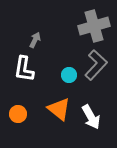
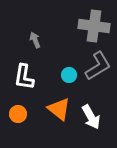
gray cross: rotated 24 degrees clockwise
gray arrow: rotated 49 degrees counterclockwise
gray L-shape: moved 2 px right, 1 px down; rotated 16 degrees clockwise
white L-shape: moved 8 px down
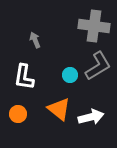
cyan circle: moved 1 px right
white arrow: rotated 75 degrees counterclockwise
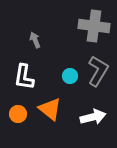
gray L-shape: moved 5 px down; rotated 28 degrees counterclockwise
cyan circle: moved 1 px down
orange triangle: moved 9 px left
white arrow: moved 2 px right
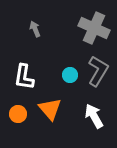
gray cross: moved 2 px down; rotated 16 degrees clockwise
gray arrow: moved 11 px up
cyan circle: moved 1 px up
orange triangle: rotated 10 degrees clockwise
white arrow: moved 1 px right, 1 px up; rotated 105 degrees counterclockwise
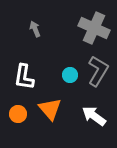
white arrow: rotated 25 degrees counterclockwise
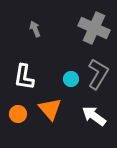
gray L-shape: moved 3 px down
cyan circle: moved 1 px right, 4 px down
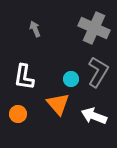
gray L-shape: moved 2 px up
orange triangle: moved 8 px right, 5 px up
white arrow: rotated 15 degrees counterclockwise
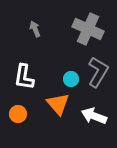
gray cross: moved 6 px left, 1 px down
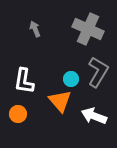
white L-shape: moved 4 px down
orange triangle: moved 2 px right, 3 px up
